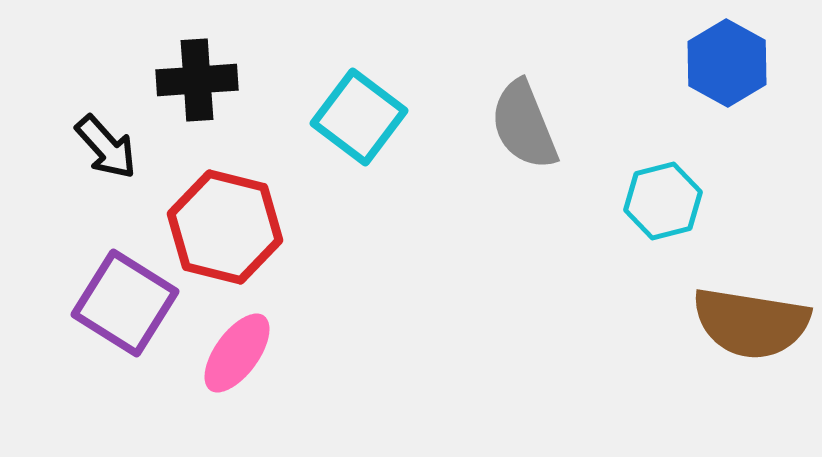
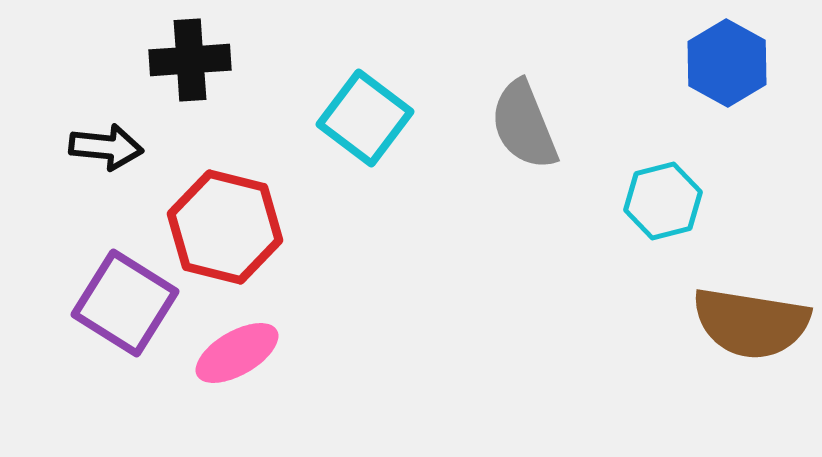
black cross: moved 7 px left, 20 px up
cyan square: moved 6 px right, 1 px down
black arrow: rotated 42 degrees counterclockwise
pink ellipse: rotated 24 degrees clockwise
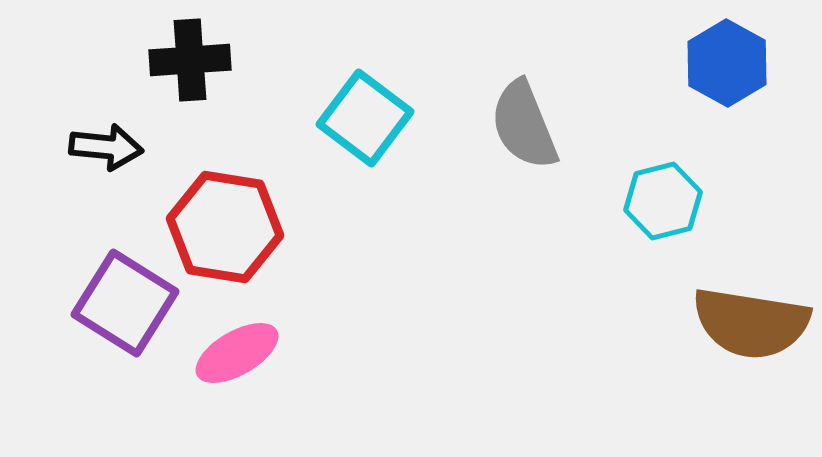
red hexagon: rotated 5 degrees counterclockwise
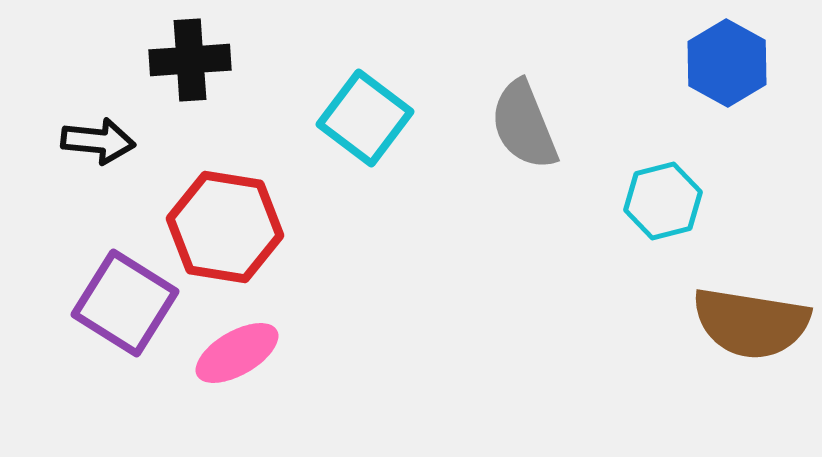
black arrow: moved 8 px left, 6 px up
